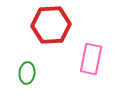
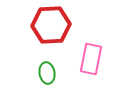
green ellipse: moved 20 px right; rotated 15 degrees counterclockwise
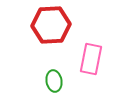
green ellipse: moved 7 px right, 8 px down
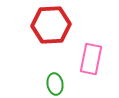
green ellipse: moved 1 px right, 3 px down
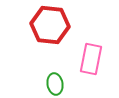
red hexagon: moved 1 px left; rotated 9 degrees clockwise
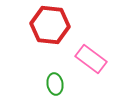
pink rectangle: rotated 64 degrees counterclockwise
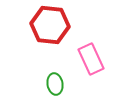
pink rectangle: rotated 28 degrees clockwise
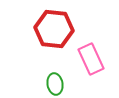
red hexagon: moved 4 px right, 4 px down
